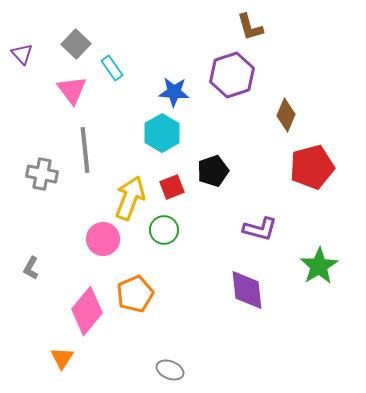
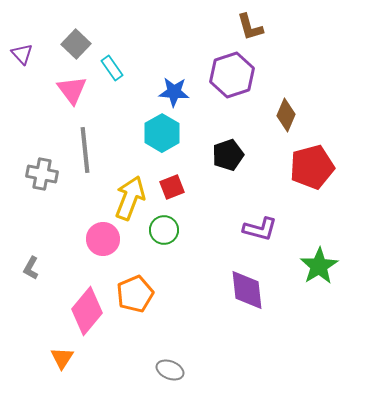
black pentagon: moved 15 px right, 16 px up
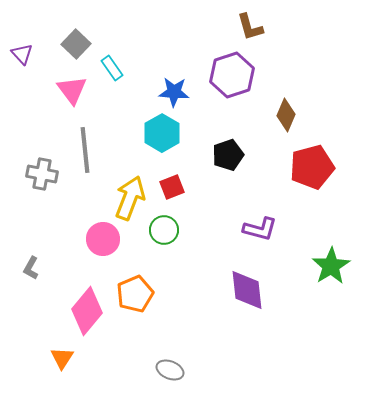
green star: moved 12 px right
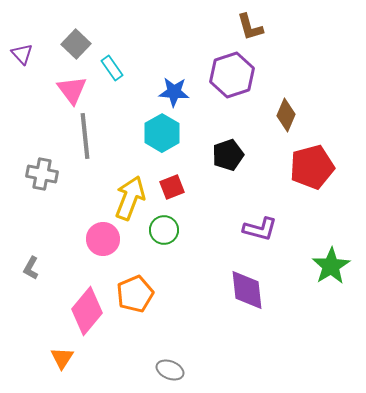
gray line: moved 14 px up
